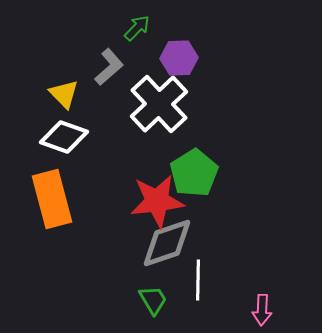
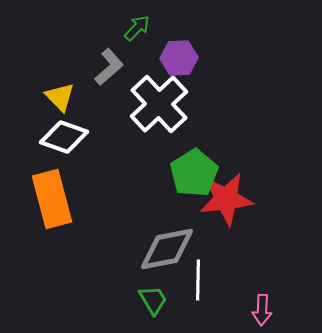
yellow triangle: moved 4 px left, 3 px down
red star: moved 69 px right, 2 px up
gray diamond: moved 6 px down; rotated 8 degrees clockwise
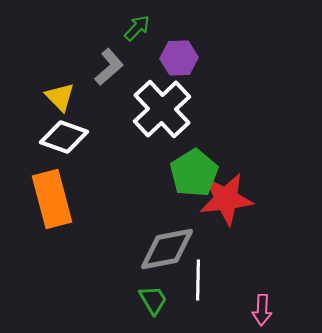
white cross: moved 3 px right, 5 px down
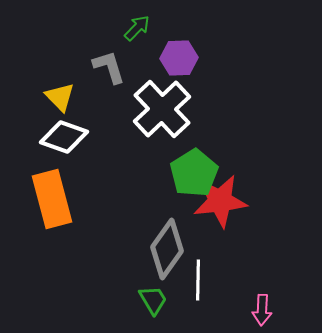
gray L-shape: rotated 66 degrees counterclockwise
red star: moved 6 px left, 2 px down
gray diamond: rotated 44 degrees counterclockwise
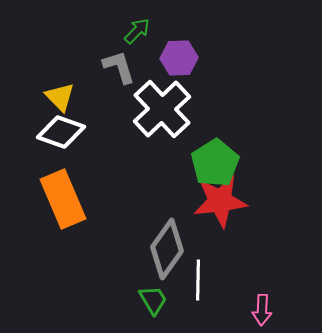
green arrow: moved 3 px down
gray L-shape: moved 10 px right
white diamond: moved 3 px left, 5 px up
green pentagon: moved 21 px right, 10 px up
orange rectangle: moved 11 px right; rotated 8 degrees counterclockwise
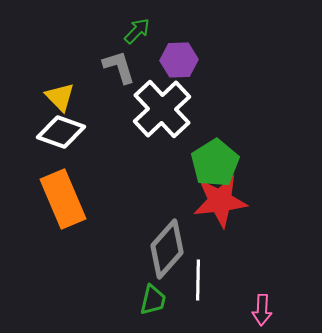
purple hexagon: moved 2 px down
gray diamond: rotated 6 degrees clockwise
green trapezoid: rotated 44 degrees clockwise
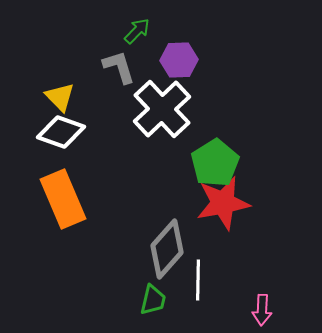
red star: moved 3 px right, 2 px down; rotated 4 degrees counterclockwise
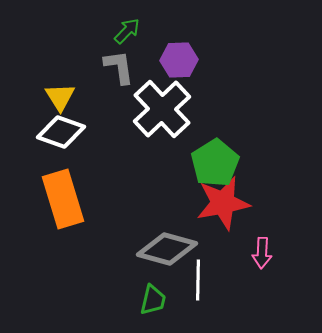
green arrow: moved 10 px left
gray L-shape: rotated 9 degrees clockwise
yellow triangle: rotated 12 degrees clockwise
orange rectangle: rotated 6 degrees clockwise
gray diamond: rotated 64 degrees clockwise
pink arrow: moved 57 px up
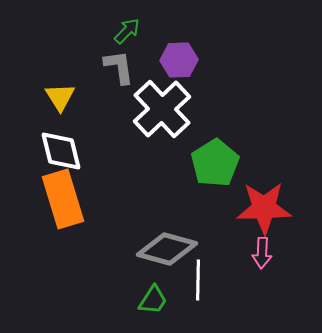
white diamond: moved 19 px down; rotated 57 degrees clockwise
red star: moved 41 px right, 5 px down; rotated 10 degrees clockwise
green trapezoid: rotated 20 degrees clockwise
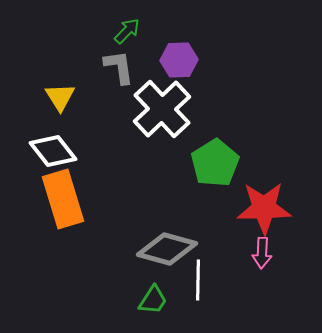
white diamond: moved 8 px left; rotated 24 degrees counterclockwise
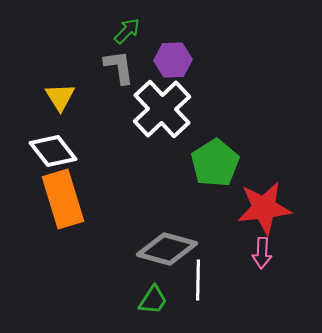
purple hexagon: moved 6 px left
red star: rotated 6 degrees counterclockwise
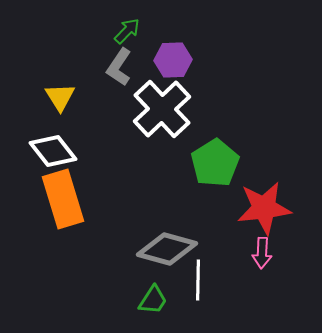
gray L-shape: rotated 138 degrees counterclockwise
